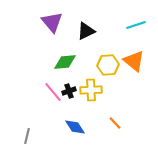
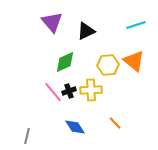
green diamond: rotated 20 degrees counterclockwise
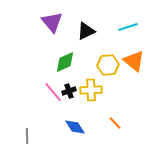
cyan line: moved 8 px left, 2 px down
gray line: rotated 14 degrees counterclockwise
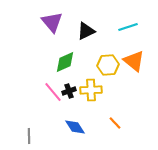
gray line: moved 2 px right
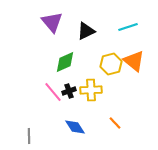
yellow hexagon: moved 3 px right, 1 px up; rotated 10 degrees counterclockwise
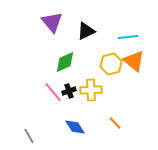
cyan line: moved 10 px down; rotated 12 degrees clockwise
gray line: rotated 28 degrees counterclockwise
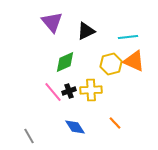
orange triangle: rotated 15 degrees counterclockwise
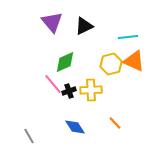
black triangle: moved 2 px left, 5 px up
pink line: moved 8 px up
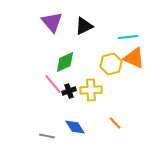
orange triangle: moved 3 px up
gray line: moved 18 px right; rotated 49 degrees counterclockwise
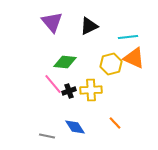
black triangle: moved 5 px right
green diamond: rotated 30 degrees clockwise
